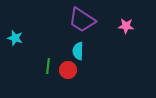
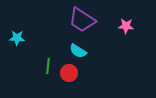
cyan star: moved 2 px right; rotated 14 degrees counterclockwise
cyan semicircle: rotated 60 degrees counterclockwise
red circle: moved 1 px right, 3 px down
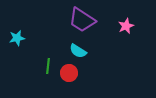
pink star: rotated 28 degrees counterclockwise
cyan star: rotated 14 degrees counterclockwise
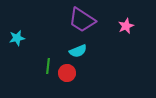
cyan semicircle: rotated 54 degrees counterclockwise
red circle: moved 2 px left
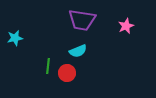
purple trapezoid: rotated 24 degrees counterclockwise
cyan star: moved 2 px left
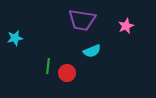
cyan semicircle: moved 14 px right
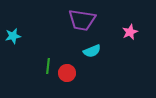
pink star: moved 4 px right, 6 px down
cyan star: moved 2 px left, 2 px up
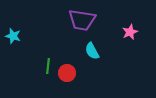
cyan star: rotated 28 degrees clockwise
cyan semicircle: rotated 84 degrees clockwise
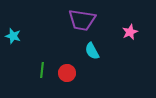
green line: moved 6 px left, 4 px down
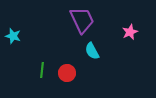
purple trapezoid: rotated 124 degrees counterclockwise
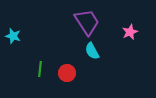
purple trapezoid: moved 5 px right, 2 px down; rotated 8 degrees counterclockwise
green line: moved 2 px left, 1 px up
